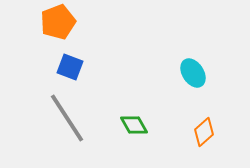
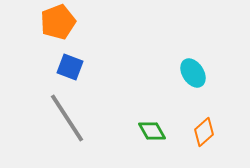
green diamond: moved 18 px right, 6 px down
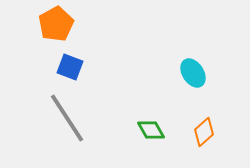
orange pentagon: moved 2 px left, 2 px down; rotated 8 degrees counterclockwise
green diamond: moved 1 px left, 1 px up
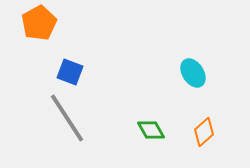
orange pentagon: moved 17 px left, 1 px up
blue square: moved 5 px down
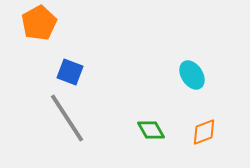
cyan ellipse: moved 1 px left, 2 px down
orange diamond: rotated 20 degrees clockwise
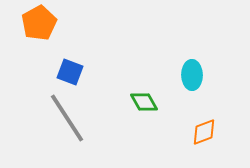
cyan ellipse: rotated 32 degrees clockwise
green diamond: moved 7 px left, 28 px up
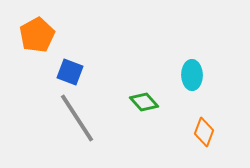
orange pentagon: moved 2 px left, 12 px down
green diamond: rotated 12 degrees counterclockwise
gray line: moved 10 px right
orange diamond: rotated 48 degrees counterclockwise
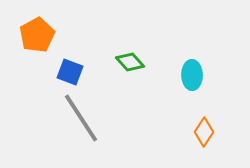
green diamond: moved 14 px left, 40 px up
gray line: moved 4 px right
orange diamond: rotated 12 degrees clockwise
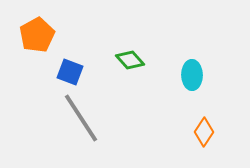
green diamond: moved 2 px up
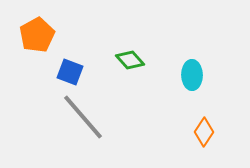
gray line: moved 2 px right, 1 px up; rotated 8 degrees counterclockwise
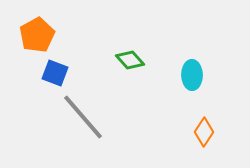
blue square: moved 15 px left, 1 px down
